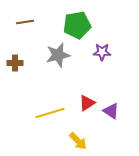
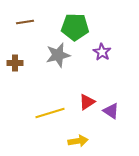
green pentagon: moved 2 px left, 2 px down; rotated 12 degrees clockwise
purple star: rotated 30 degrees clockwise
red triangle: moved 1 px up
yellow arrow: rotated 54 degrees counterclockwise
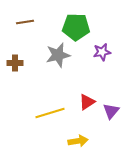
green pentagon: moved 1 px right
purple star: rotated 30 degrees clockwise
purple triangle: rotated 36 degrees clockwise
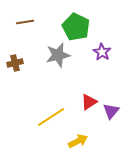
green pentagon: rotated 24 degrees clockwise
purple star: rotated 30 degrees counterclockwise
brown cross: rotated 14 degrees counterclockwise
red triangle: moved 2 px right
yellow line: moved 1 px right, 4 px down; rotated 16 degrees counterclockwise
yellow arrow: rotated 18 degrees counterclockwise
